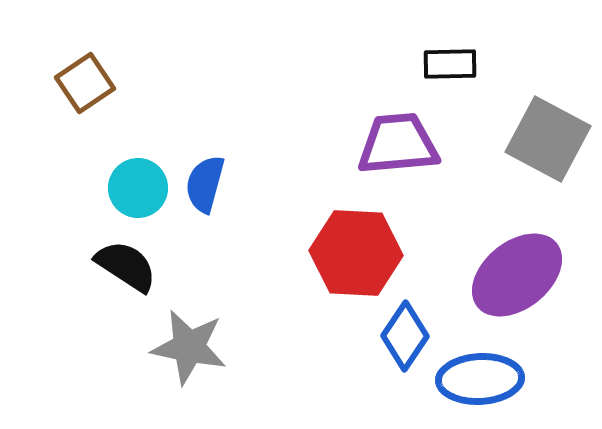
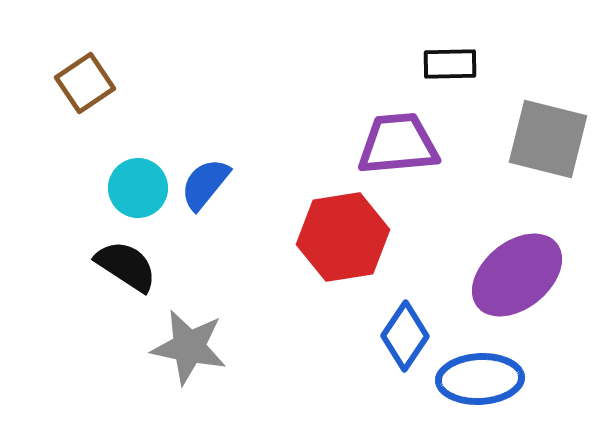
gray square: rotated 14 degrees counterclockwise
blue semicircle: rotated 24 degrees clockwise
red hexagon: moved 13 px left, 16 px up; rotated 12 degrees counterclockwise
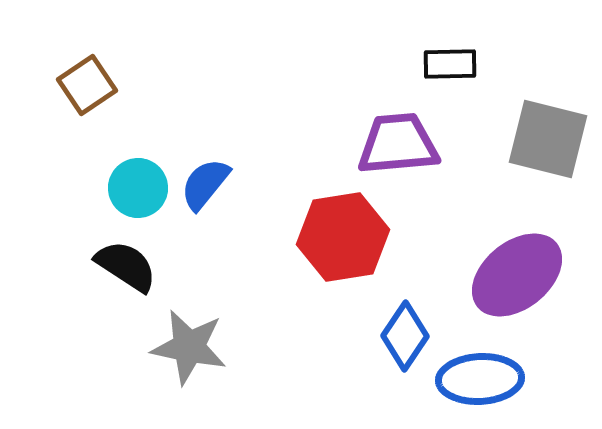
brown square: moved 2 px right, 2 px down
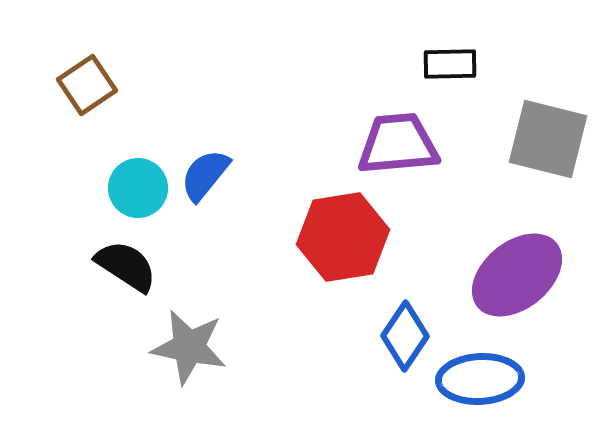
blue semicircle: moved 9 px up
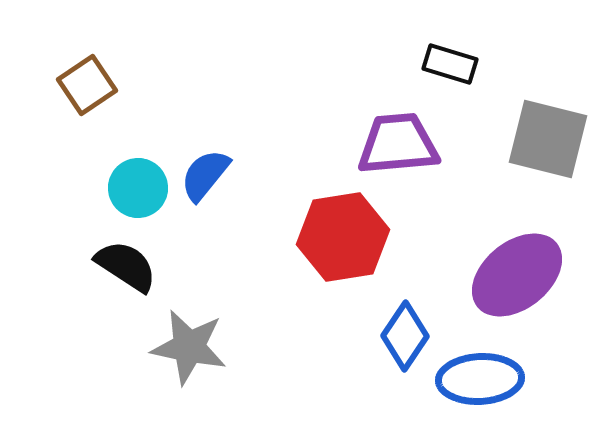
black rectangle: rotated 18 degrees clockwise
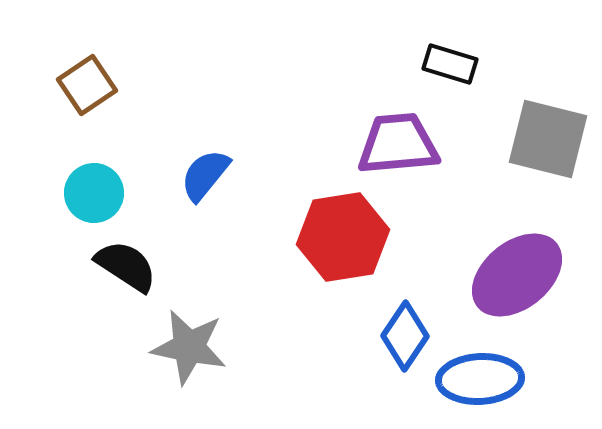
cyan circle: moved 44 px left, 5 px down
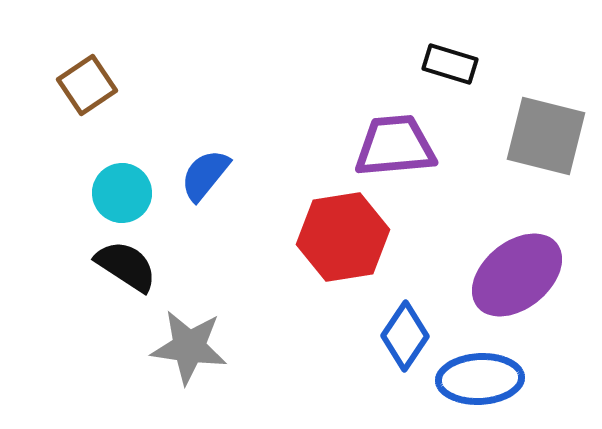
gray square: moved 2 px left, 3 px up
purple trapezoid: moved 3 px left, 2 px down
cyan circle: moved 28 px right
gray star: rotated 4 degrees counterclockwise
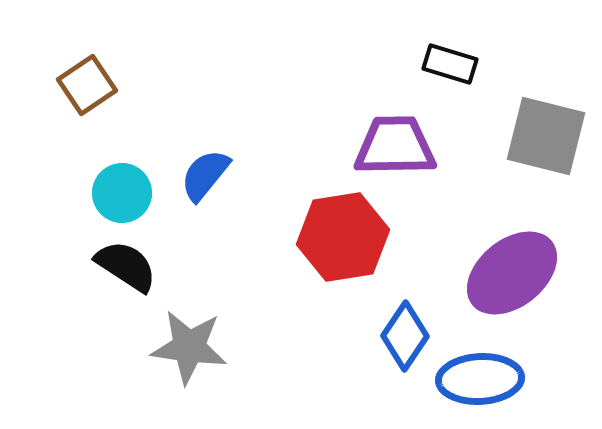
purple trapezoid: rotated 4 degrees clockwise
purple ellipse: moved 5 px left, 2 px up
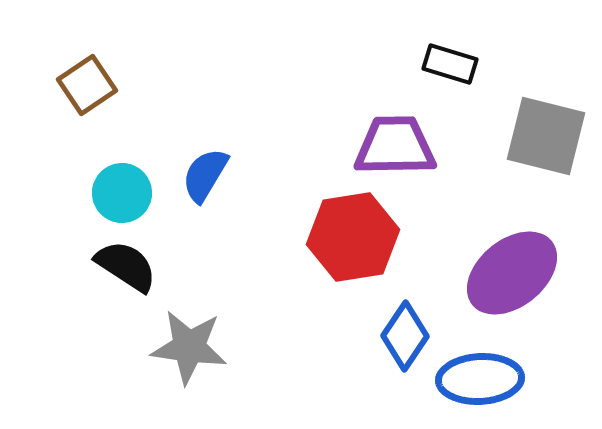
blue semicircle: rotated 8 degrees counterclockwise
red hexagon: moved 10 px right
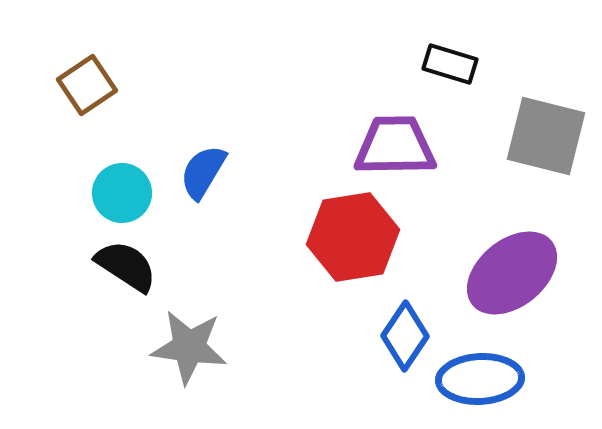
blue semicircle: moved 2 px left, 3 px up
